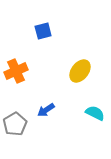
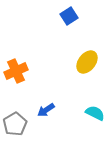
blue square: moved 26 px right, 15 px up; rotated 18 degrees counterclockwise
yellow ellipse: moved 7 px right, 9 px up
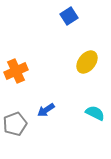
gray pentagon: rotated 10 degrees clockwise
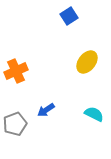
cyan semicircle: moved 1 px left, 1 px down
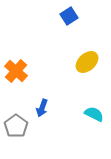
yellow ellipse: rotated 10 degrees clockwise
orange cross: rotated 25 degrees counterclockwise
blue arrow: moved 4 px left, 2 px up; rotated 36 degrees counterclockwise
gray pentagon: moved 1 px right, 2 px down; rotated 15 degrees counterclockwise
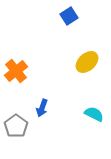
orange cross: rotated 10 degrees clockwise
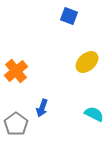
blue square: rotated 36 degrees counterclockwise
gray pentagon: moved 2 px up
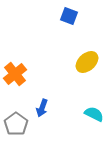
orange cross: moved 1 px left, 3 px down
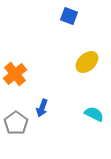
gray pentagon: moved 1 px up
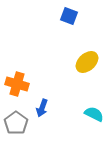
orange cross: moved 2 px right, 10 px down; rotated 35 degrees counterclockwise
